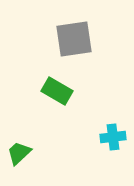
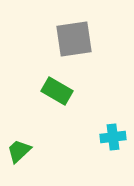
green trapezoid: moved 2 px up
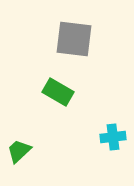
gray square: rotated 15 degrees clockwise
green rectangle: moved 1 px right, 1 px down
